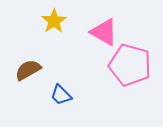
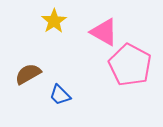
pink pentagon: rotated 12 degrees clockwise
brown semicircle: moved 4 px down
blue trapezoid: moved 1 px left
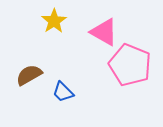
pink pentagon: rotated 6 degrees counterclockwise
brown semicircle: moved 1 px right, 1 px down
blue trapezoid: moved 3 px right, 3 px up
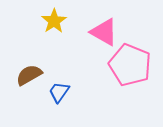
blue trapezoid: moved 4 px left; rotated 80 degrees clockwise
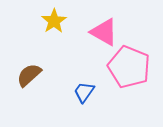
pink pentagon: moved 1 px left, 2 px down
brown semicircle: rotated 12 degrees counterclockwise
blue trapezoid: moved 25 px right
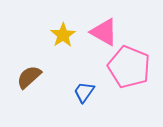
yellow star: moved 9 px right, 14 px down
brown semicircle: moved 2 px down
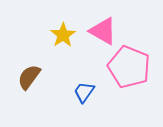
pink triangle: moved 1 px left, 1 px up
brown semicircle: rotated 12 degrees counterclockwise
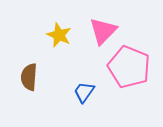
pink triangle: rotated 44 degrees clockwise
yellow star: moved 4 px left; rotated 15 degrees counterclockwise
brown semicircle: rotated 32 degrees counterclockwise
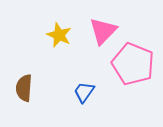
pink pentagon: moved 4 px right, 3 px up
brown semicircle: moved 5 px left, 11 px down
